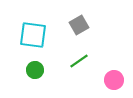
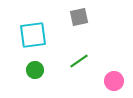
gray square: moved 8 px up; rotated 18 degrees clockwise
cyan square: rotated 16 degrees counterclockwise
pink circle: moved 1 px down
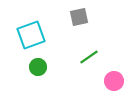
cyan square: moved 2 px left; rotated 12 degrees counterclockwise
green line: moved 10 px right, 4 px up
green circle: moved 3 px right, 3 px up
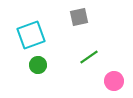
green circle: moved 2 px up
